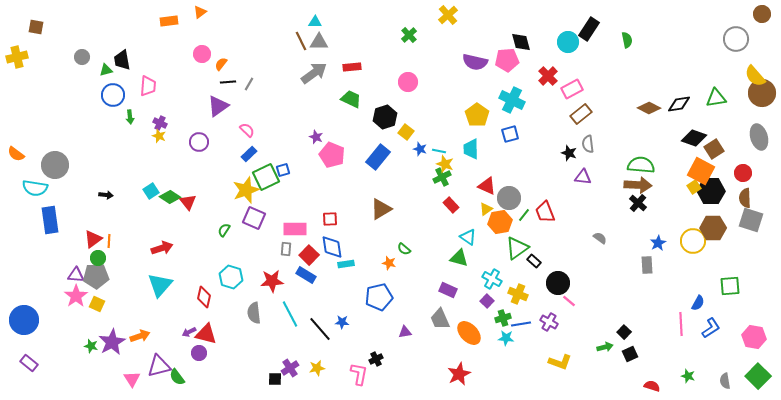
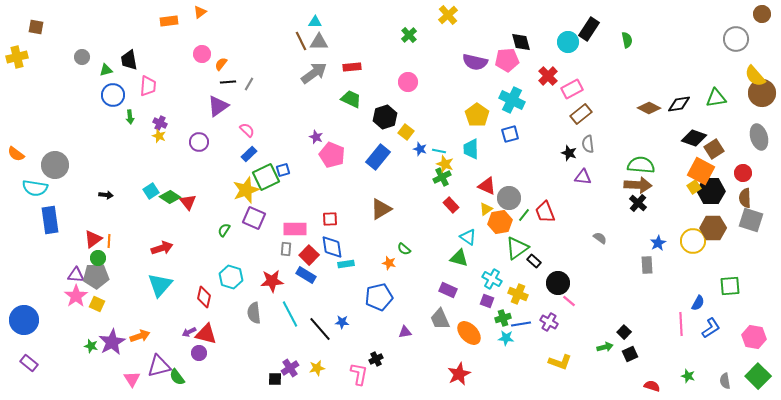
black trapezoid at (122, 60): moved 7 px right
purple square at (487, 301): rotated 24 degrees counterclockwise
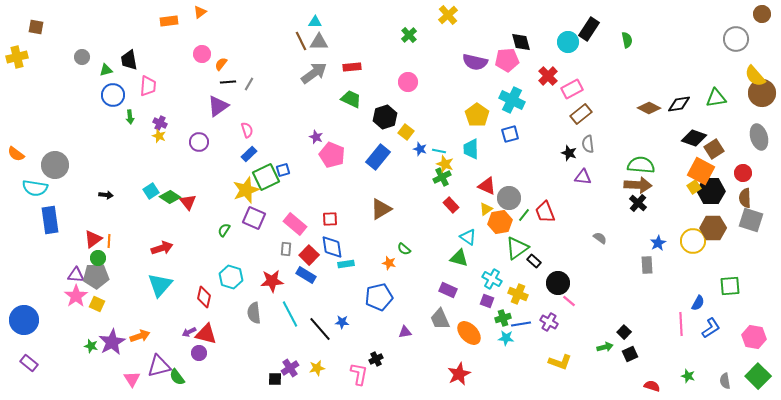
pink semicircle at (247, 130): rotated 28 degrees clockwise
pink rectangle at (295, 229): moved 5 px up; rotated 40 degrees clockwise
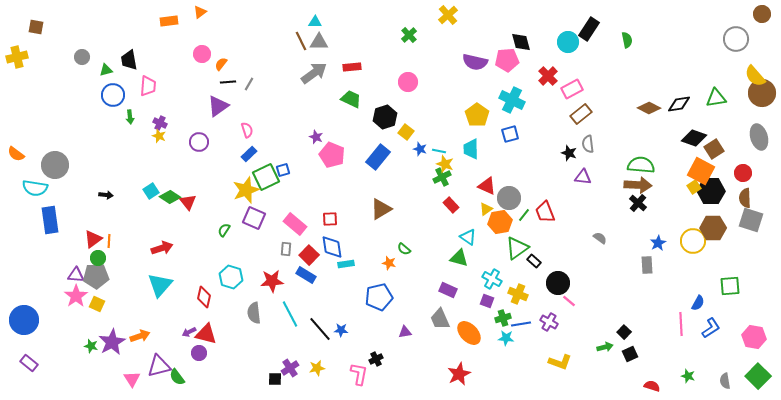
blue star at (342, 322): moved 1 px left, 8 px down
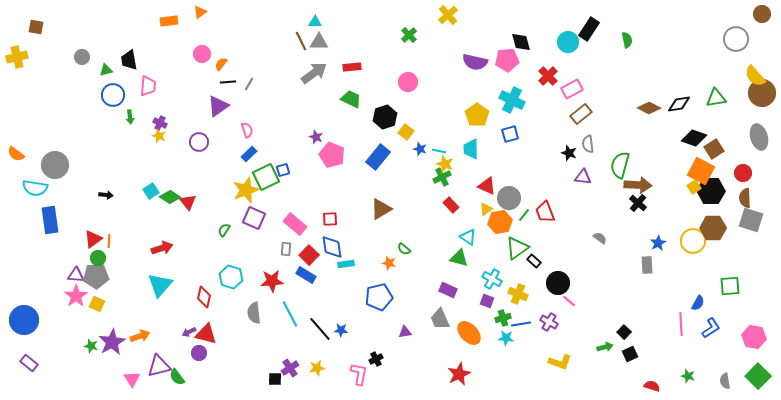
green semicircle at (641, 165): moved 21 px left; rotated 80 degrees counterclockwise
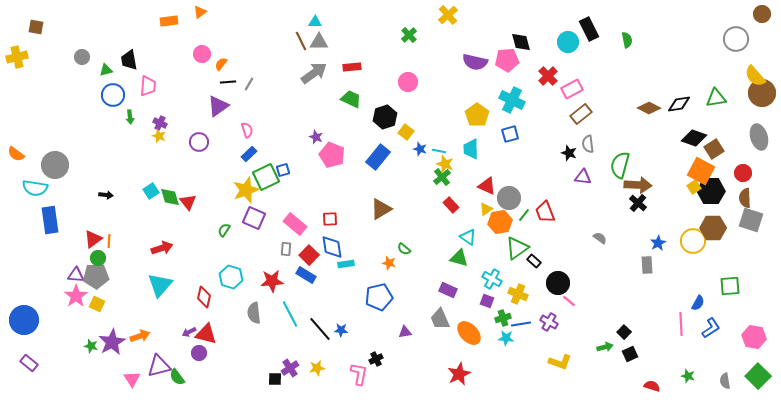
black rectangle at (589, 29): rotated 60 degrees counterclockwise
green cross at (442, 177): rotated 12 degrees counterclockwise
green diamond at (170, 197): rotated 40 degrees clockwise
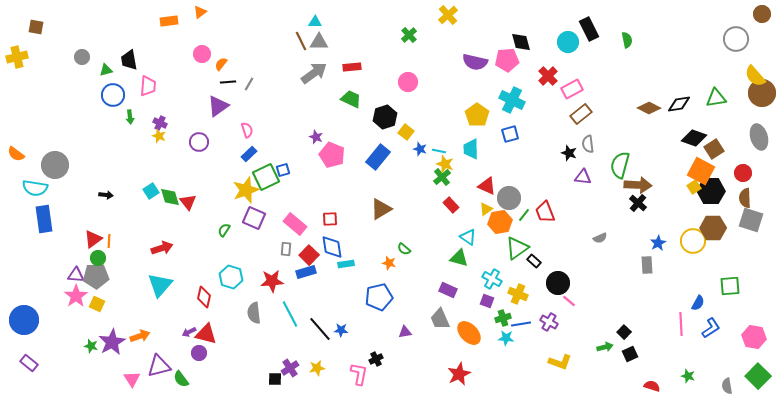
blue rectangle at (50, 220): moved 6 px left, 1 px up
gray semicircle at (600, 238): rotated 120 degrees clockwise
blue rectangle at (306, 275): moved 3 px up; rotated 48 degrees counterclockwise
green semicircle at (177, 377): moved 4 px right, 2 px down
gray semicircle at (725, 381): moved 2 px right, 5 px down
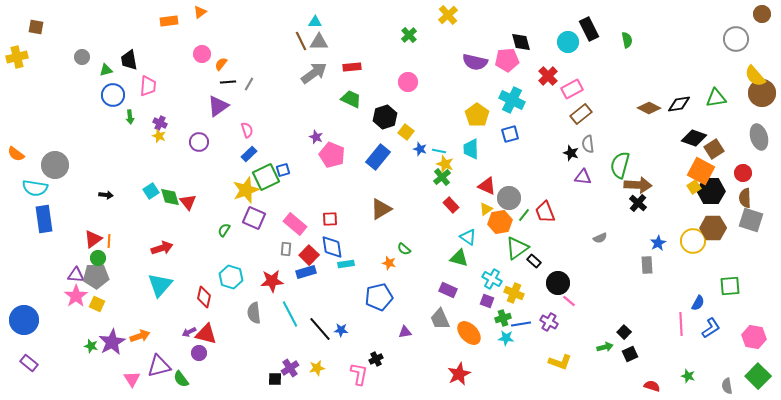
black star at (569, 153): moved 2 px right
yellow cross at (518, 294): moved 4 px left, 1 px up
